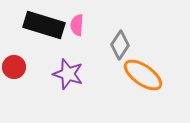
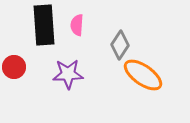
black rectangle: rotated 69 degrees clockwise
purple star: rotated 20 degrees counterclockwise
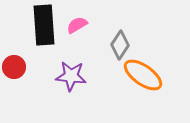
pink semicircle: rotated 55 degrees clockwise
purple star: moved 3 px right, 2 px down; rotated 8 degrees clockwise
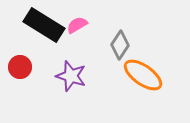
black rectangle: rotated 54 degrees counterclockwise
red circle: moved 6 px right
purple star: rotated 12 degrees clockwise
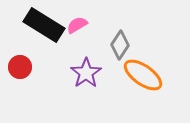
purple star: moved 15 px right, 3 px up; rotated 20 degrees clockwise
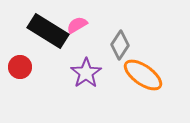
black rectangle: moved 4 px right, 6 px down
